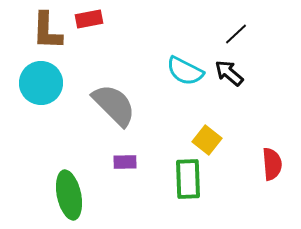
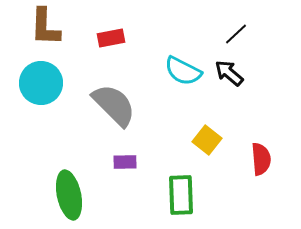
red rectangle: moved 22 px right, 19 px down
brown L-shape: moved 2 px left, 4 px up
cyan semicircle: moved 2 px left
red semicircle: moved 11 px left, 5 px up
green rectangle: moved 7 px left, 16 px down
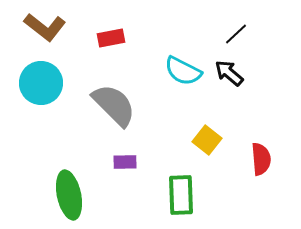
brown L-shape: rotated 54 degrees counterclockwise
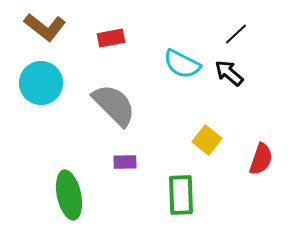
cyan semicircle: moved 1 px left, 7 px up
red semicircle: rotated 24 degrees clockwise
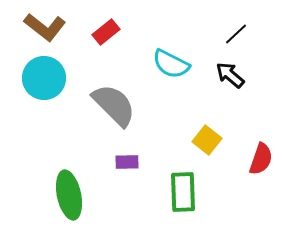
red rectangle: moved 5 px left, 6 px up; rotated 28 degrees counterclockwise
cyan semicircle: moved 11 px left
black arrow: moved 1 px right, 2 px down
cyan circle: moved 3 px right, 5 px up
purple rectangle: moved 2 px right
green rectangle: moved 2 px right, 3 px up
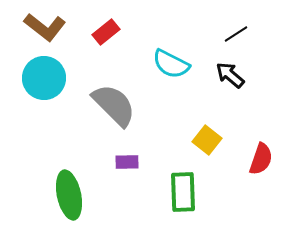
black line: rotated 10 degrees clockwise
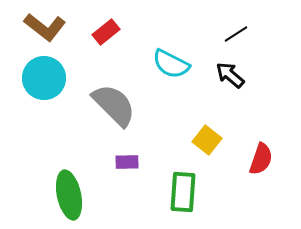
green rectangle: rotated 6 degrees clockwise
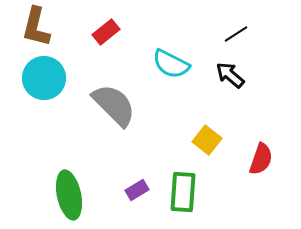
brown L-shape: moved 9 px left; rotated 66 degrees clockwise
purple rectangle: moved 10 px right, 28 px down; rotated 30 degrees counterclockwise
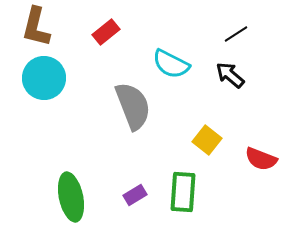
gray semicircle: moved 19 px right, 1 px down; rotated 24 degrees clockwise
red semicircle: rotated 92 degrees clockwise
purple rectangle: moved 2 px left, 5 px down
green ellipse: moved 2 px right, 2 px down
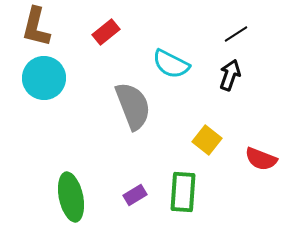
black arrow: rotated 68 degrees clockwise
